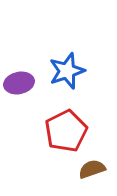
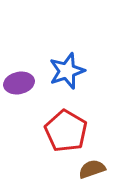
red pentagon: rotated 15 degrees counterclockwise
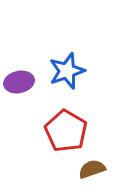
purple ellipse: moved 1 px up
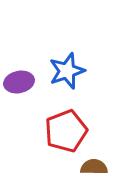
red pentagon: rotated 21 degrees clockwise
brown semicircle: moved 2 px right, 2 px up; rotated 20 degrees clockwise
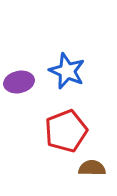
blue star: rotated 30 degrees counterclockwise
brown semicircle: moved 2 px left, 1 px down
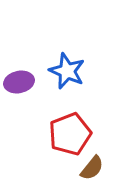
red pentagon: moved 4 px right, 3 px down
brown semicircle: rotated 128 degrees clockwise
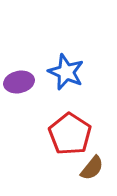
blue star: moved 1 px left, 1 px down
red pentagon: rotated 18 degrees counterclockwise
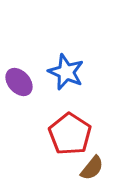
purple ellipse: rotated 60 degrees clockwise
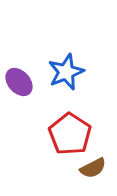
blue star: rotated 27 degrees clockwise
brown semicircle: moved 1 px right; rotated 24 degrees clockwise
